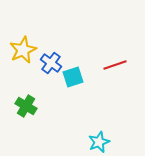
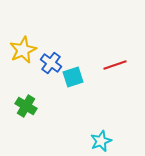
cyan star: moved 2 px right, 1 px up
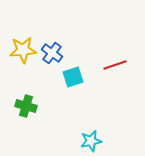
yellow star: rotated 20 degrees clockwise
blue cross: moved 1 px right, 10 px up
green cross: rotated 15 degrees counterclockwise
cyan star: moved 10 px left; rotated 10 degrees clockwise
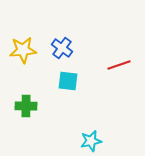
blue cross: moved 10 px right, 5 px up
red line: moved 4 px right
cyan square: moved 5 px left, 4 px down; rotated 25 degrees clockwise
green cross: rotated 15 degrees counterclockwise
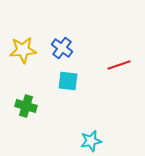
green cross: rotated 15 degrees clockwise
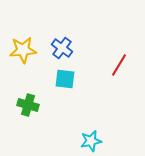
red line: rotated 40 degrees counterclockwise
cyan square: moved 3 px left, 2 px up
green cross: moved 2 px right, 1 px up
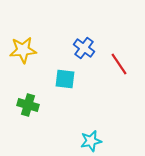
blue cross: moved 22 px right
red line: moved 1 px up; rotated 65 degrees counterclockwise
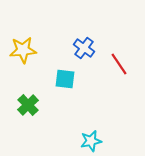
green cross: rotated 30 degrees clockwise
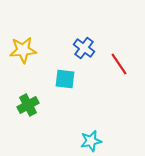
green cross: rotated 15 degrees clockwise
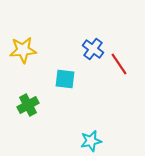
blue cross: moved 9 px right, 1 px down
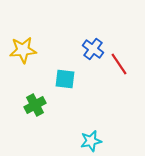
green cross: moved 7 px right
